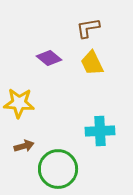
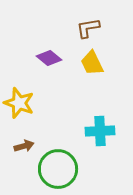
yellow star: rotated 16 degrees clockwise
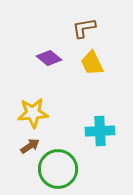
brown L-shape: moved 4 px left
yellow star: moved 14 px right, 10 px down; rotated 24 degrees counterclockwise
brown arrow: moved 6 px right; rotated 18 degrees counterclockwise
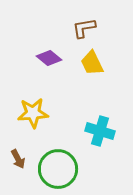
cyan cross: rotated 20 degrees clockwise
brown arrow: moved 12 px left, 13 px down; rotated 96 degrees clockwise
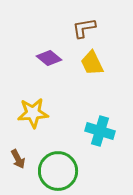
green circle: moved 2 px down
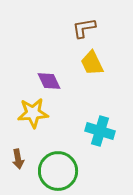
purple diamond: moved 23 px down; rotated 25 degrees clockwise
brown arrow: rotated 18 degrees clockwise
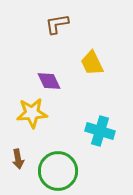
brown L-shape: moved 27 px left, 4 px up
yellow star: moved 1 px left
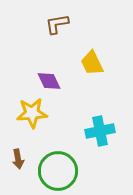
cyan cross: rotated 28 degrees counterclockwise
